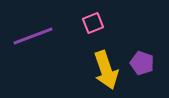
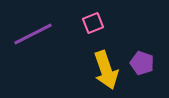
purple line: moved 2 px up; rotated 6 degrees counterclockwise
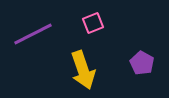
purple pentagon: rotated 10 degrees clockwise
yellow arrow: moved 23 px left
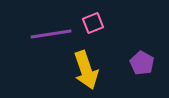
purple line: moved 18 px right; rotated 18 degrees clockwise
yellow arrow: moved 3 px right
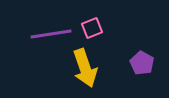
pink square: moved 1 px left, 5 px down
yellow arrow: moved 1 px left, 2 px up
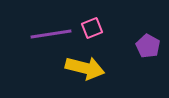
purple pentagon: moved 6 px right, 17 px up
yellow arrow: rotated 57 degrees counterclockwise
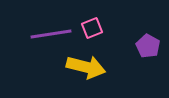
yellow arrow: moved 1 px right, 1 px up
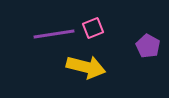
pink square: moved 1 px right
purple line: moved 3 px right
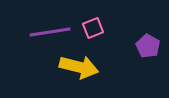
purple line: moved 4 px left, 2 px up
yellow arrow: moved 7 px left
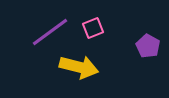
purple line: rotated 27 degrees counterclockwise
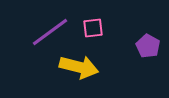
pink square: rotated 15 degrees clockwise
